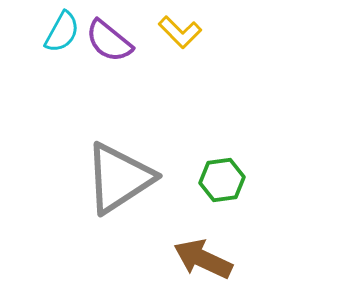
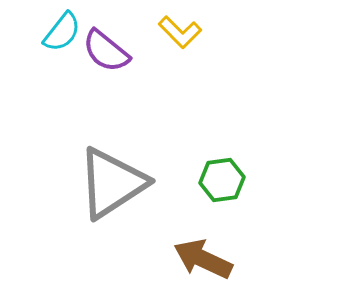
cyan semicircle: rotated 9 degrees clockwise
purple semicircle: moved 3 px left, 10 px down
gray triangle: moved 7 px left, 5 px down
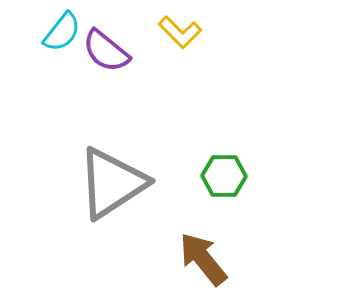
green hexagon: moved 2 px right, 4 px up; rotated 9 degrees clockwise
brown arrow: rotated 26 degrees clockwise
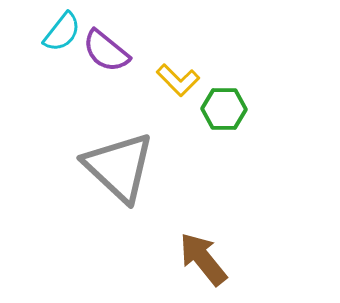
yellow L-shape: moved 2 px left, 48 px down
green hexagon: moved 67 px up
gray triangle: moved 7 px right, 16 px up; rotated 44 degrees counterclockwise
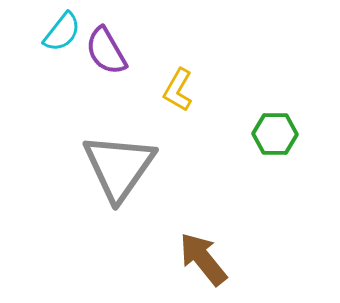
purple semicircle: rotated 21 degrees clockwise
yellow L-shape: moved 10 px down; rotated 75 degrees clockwise
green hexagon: moved 51 px right, 25 px down
gray triangle: rotated 22 degrees clockwise
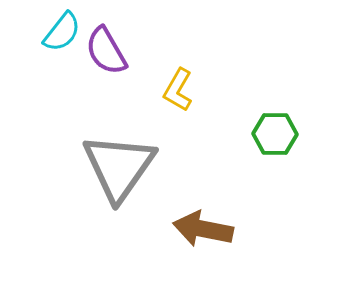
brown arrow: moved 30 px up; rotated 40 degrees counterclockwise
